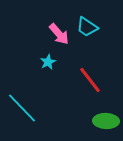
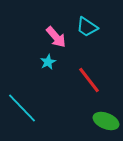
pink arrow: moved 3 px left, 3 px down
red line: moved 1 px left
green ellipse: rotated 20 degrees clockwise
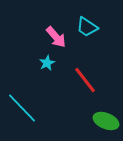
cyan star: moved 1 px left, 1 px down
red line: moved 4 px left
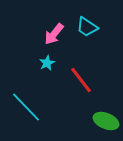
pink arrow: moved 2 px left, 3 px up; rotated 80 degrees clockwise
red line: moved 4 px left
cyan line: moved 4 px right, 1 px up
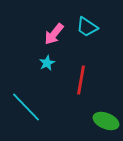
red line: rotated 48 degrees clockwise
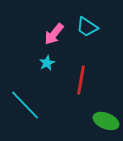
cyan line: moved 1 px left, 2 px up
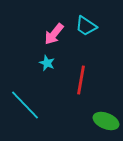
cyan trapezoid: moved 1 px left, 1 px up
cyan star: rotated 21 degrees counterclockwise
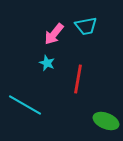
cyan trapezoid: rotated 45 degrees counterclockwise
red line: moved 3 px left, 1 px up
cyan line: rotated 16 degrees counterclockwise
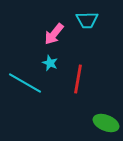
cyan trapezoid: moved 1 px right, 6 px up; rotated 10 degrees clockwise
cyan star: moved 3 px right
cyan line: moved 22 px up
green ellipse: moved 2 px down
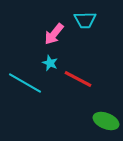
cyan trapezoid: moved 2 px left
red line: rotated 72 degrees counterclockwise
green ellipse: moved 2 px up
